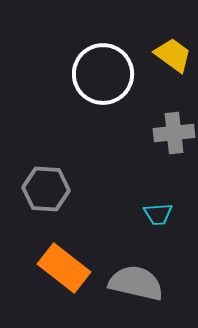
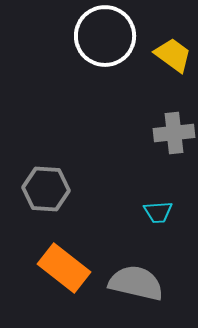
white circle: moved 2 px right, 38 px up
cyan trapezoid: moved 2 px up
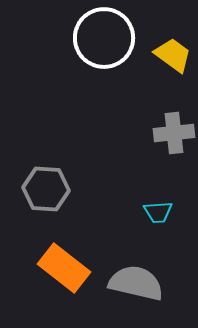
white circle: moved 1 px left, 2 px down
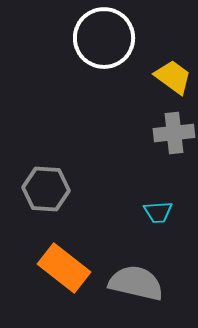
yellow trapezoid: moved 22 px down
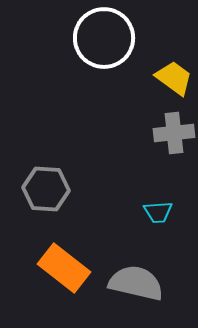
yellow trapezoid: moved 1 px right, 1 px down
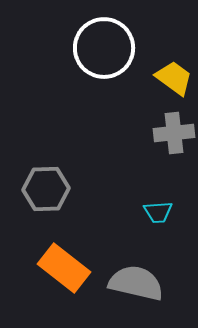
white circle: moved 10 px down
gray hexagon: rotated 6 degrees counterclockwise
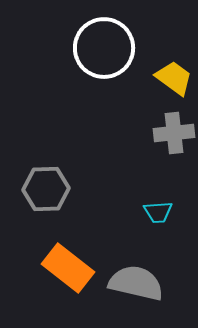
orange rectangle: moved 4 px right
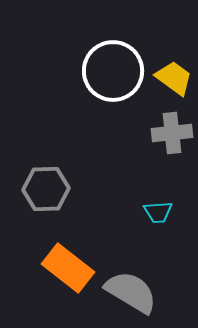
white circle: moved 9 px right, 23 px down
gray cross: moved 2 px left
gray semicircle: moved 5 px left, 9 px down; rotated 18 degrees clockwise
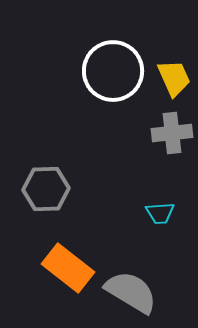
yellow trapezoid: rotated 30 degrees clockwise
cyan trapezoid: moved 2 px right, 1 px down
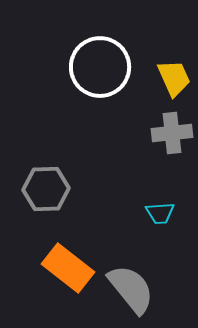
white circle: moved 13 px left, 4 px up
gray semicircle: moved 3 px up; rotated 20 degrees clockwise
